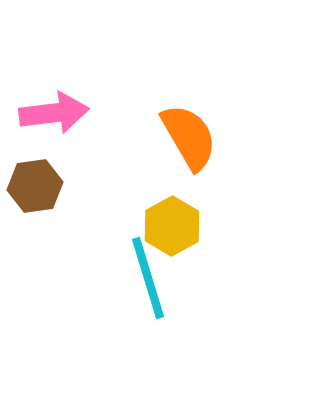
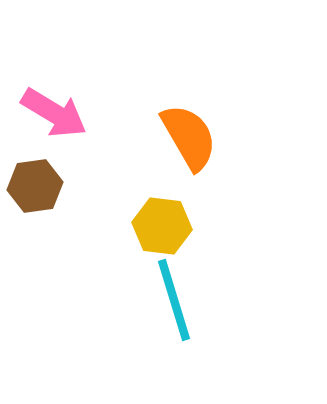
pink arrow: rotated 38 degrees clockwise
yellow hexagon: moved 10 px left; rotated 24 degrees counterclockwise
cyan line: moved 26 px right, 22 px down
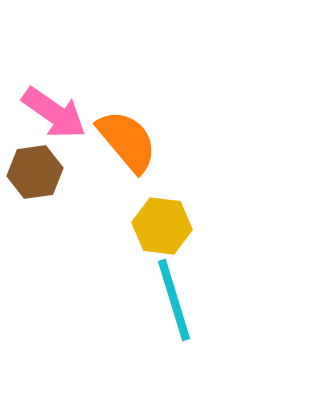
pink arrow: rotated 4 degrees clockwise
orange semicircle: moved 62 px left, 4 px down; rotated 10 degrees counterclockwise
brown hexagon: moved 14 px up
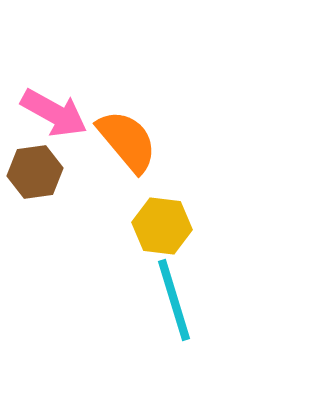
pink arrow: rotated 6 degrees counterclockwise
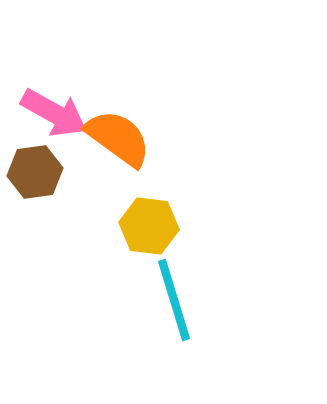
orange semicircle: moved 9 px left, 3 px up; rotated 14 degrees counterclockwise
yellow hexagon: moved 13 px left
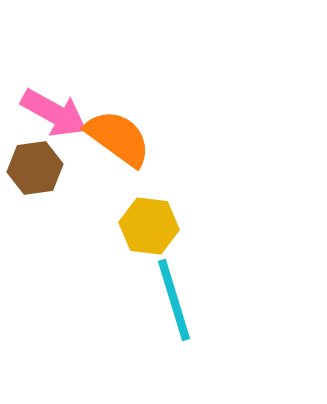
brown hexagon: moved 4 px up
